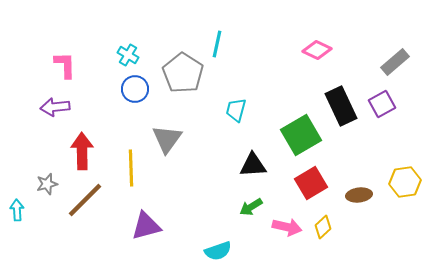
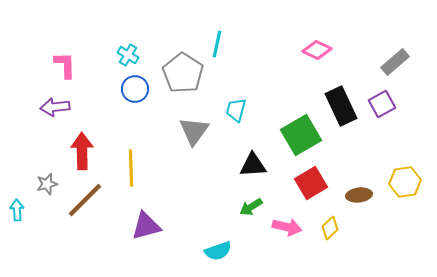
gray triangle: moved 27 px right, 8 px up
yellow diamond: moved 7 px right, 1 px down
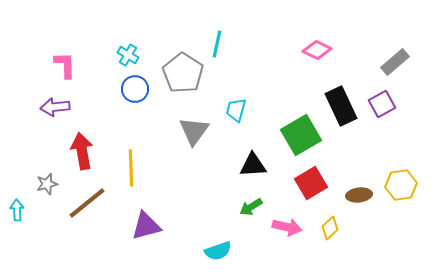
red arrow: rotated 9 degrees counterclockwise
yellow hexagon: moved 4 px left, 3 px down
brown line: moved 2 px right, 3 px down; rotated 6 degrees clockwise
